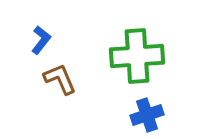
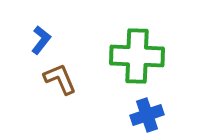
green cross: rotated 6 degrees clockwise
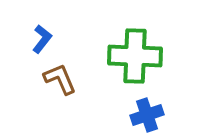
blue L-shape: moved 1 px right, 1 px up
green cross: moved 2 px left
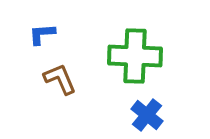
blue L-shape: moved 5 px up; rotated 132 degrees counterclockwise
blue cross: rotated 32 degrees counterclockwise
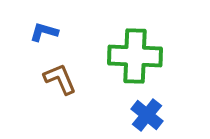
blue L-shape: moved 2 px right, 2 px up; rotated 20 degrees clockwise
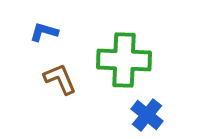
green cross: moved 11 px left, 4 px down
